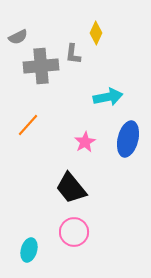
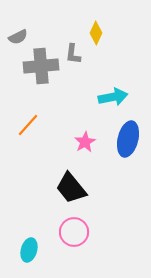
cyan arrow: moved 5 px right
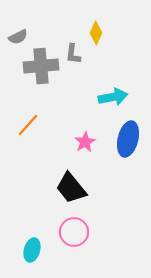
cyan ellipse: moved 3 px right
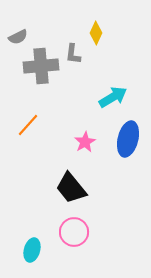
cyan arrow: rotated 20 degrees counterclockwise
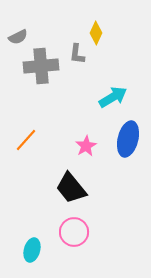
gray L-shape: moved 4 px right
orange line: moved 2 px left, 15 px down
pink star: moved 1 px right, 4 px down
